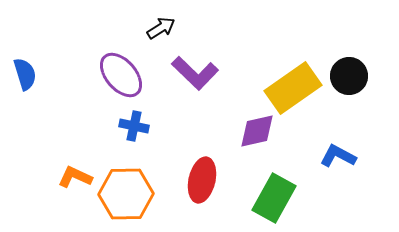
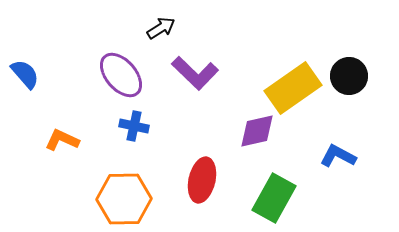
blue semicircle: rotated 24 degrees counterclockwise
orange L-shape: moved 13 px left, 37 px up
orange hexagon: moved 2 px left, 5 px down
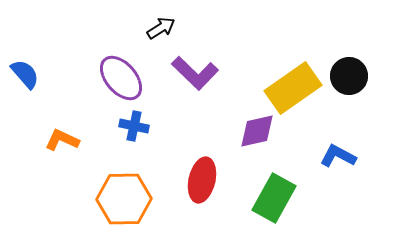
purple ellipse: moved 3 px down
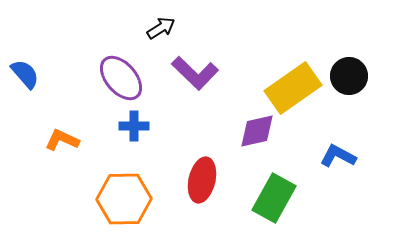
blue cross: rotated 12 degrees counterclockwise
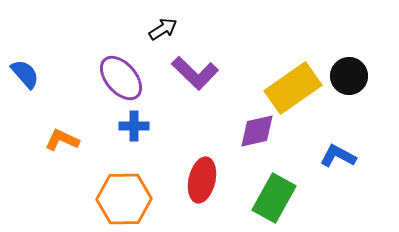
black arrow: moved 2 px right, 1 px down
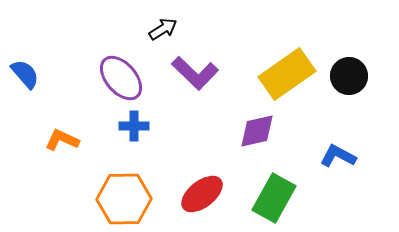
yellow rectangle: moved 6 px left, 14 px up
red ellipse: moved 14 px down; rotated 39 degrees clockwise
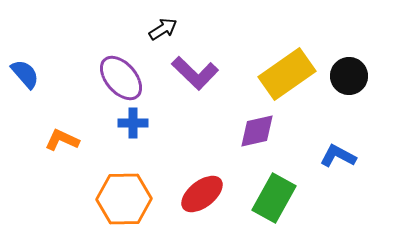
blue cross: moved 1 px left, 3 px up
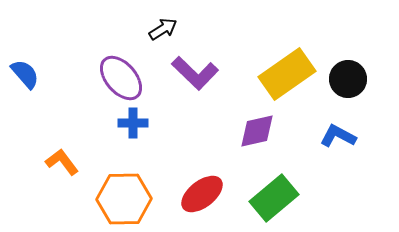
black circle: moved 1 px left, 3 px down
orange L-shape: moved 22 px down; rotated 28 degrees clockwise
blue L-shape: moved 20 px up
green rectangle: rotated 21 degrees clockwise
